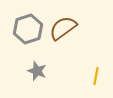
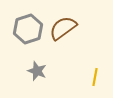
yellow line: moved 1 px left, 1 px down
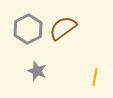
gray hexagon: rotated 8 degrees counterclockwise
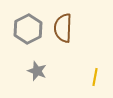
brown semicircle: rotated 52 degrees counterclockwise
